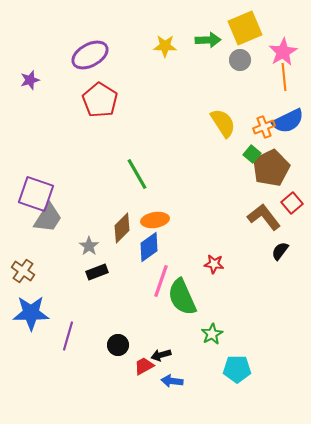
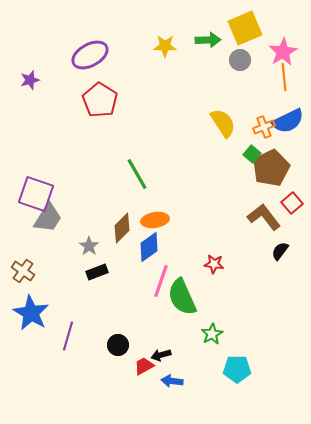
blue star: rotated 30 degrees clockwise
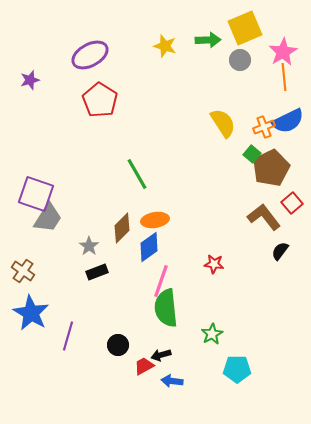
yellow star: rotated 15 degrees clockwise
green semicircle: moved 16 px left, 11 px down; rotated 18 degrees clockwise
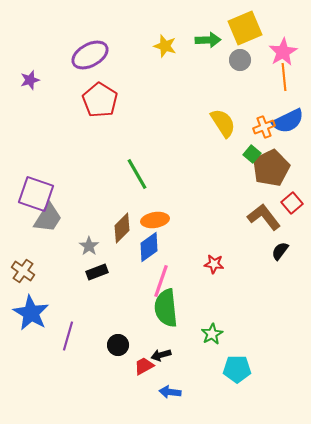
blue arrow: moved 2 px left, 11 px down
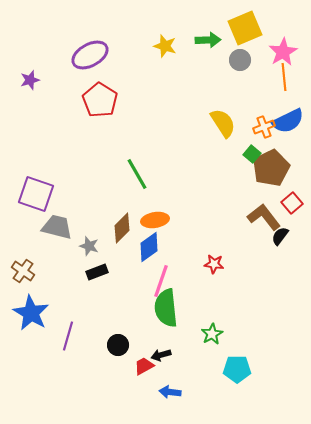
gray trapezoid: moved 9 px right, 9 px down; rotated 108 degrees counterclockwise
gray star: rotated 18 degrees counterclockwise
black semicircle: moved 15 px up
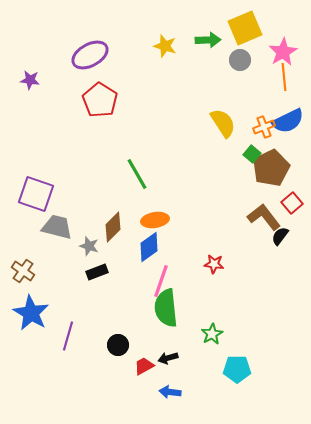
purple star: rotated 24 degrees clockwise
brown diamond: moved 9 px left, 1 px up
black arrow: moved 7 px right, 3 px down
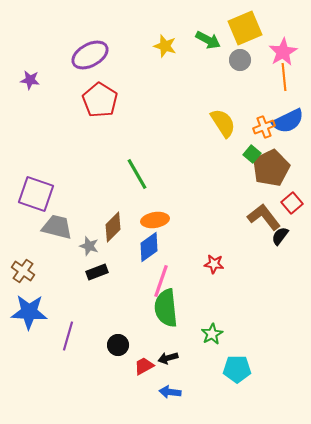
green arrow: rotated 30 degrees clockwise
blue star: moved 2 px left, 1 px up; rotated 27 degrees counterclockwise
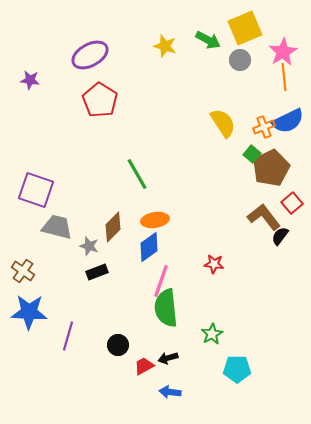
purple square: moved 4 px up
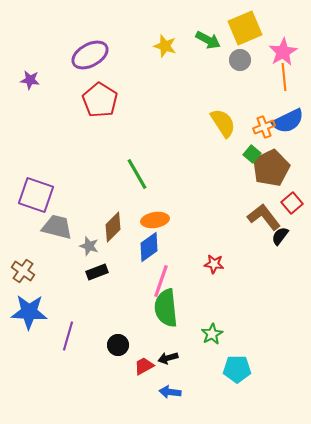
purple square: moved 5 px down
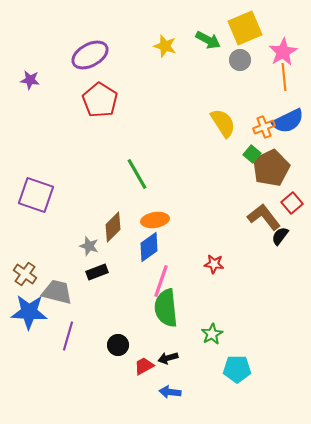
gray trapezoid: moved 65 px down
brown cross: moved 2 px right, 3 px down
